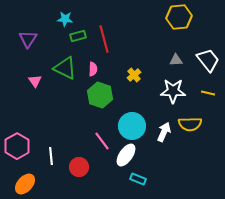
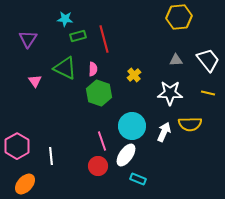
white star: moved 3 px left, 2 px down
green hexagon: moved 1 px left, 2 px up
pink line: rotated 18 degrees clockwise
red circle: moved 19 px right, 1 px up
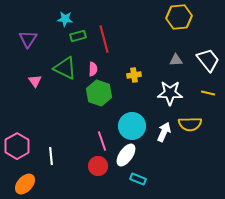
yellow cross: rotated 32 degrees clockwise
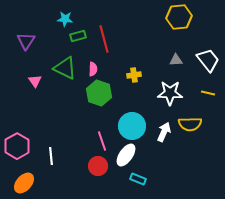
purple triangle: moved 2 px left, 2 px down
orange ellipse: moved 1 px left, 1 px up
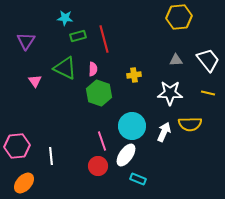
cyan star: moved 1 px up
pink hexagon: rotated 25 degrees clockwise
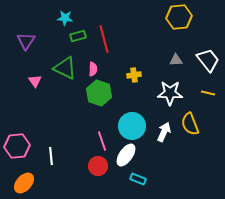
yellow semicircle: rotated 70 degrees clockwise
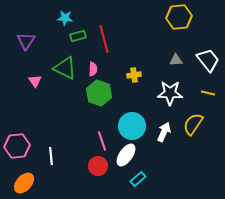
yellow semicircle: moved 3 px right; rotated 55 degrees clockwise
cyan rectangle: rotated 63 degrees counterclockwise
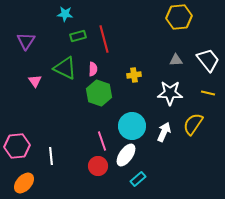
cyan star: moved 4 px up
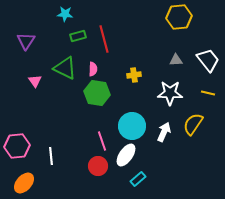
green hexagon: moved 2 px left; rotated 10 degrees counterclockwise
